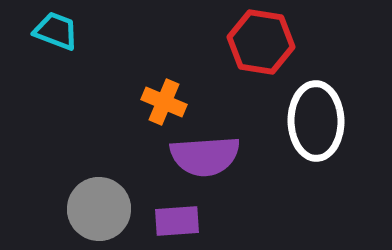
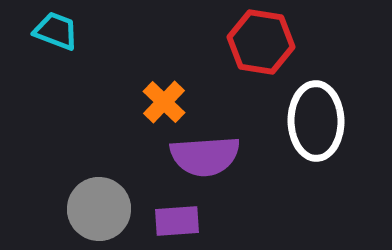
orange cross: rotated 21 degrees clockwise
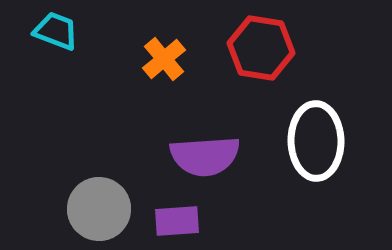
red hexagon: moved 6 px down
orange cross: moved 43 px up; rotated 6 degrees clockwise
white ellipse: moved 20 px down
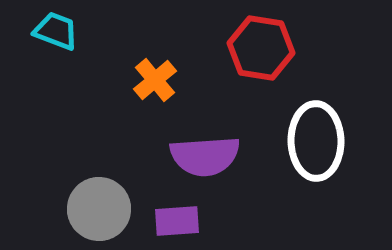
orange cross: moved 9 px left, 21 px down
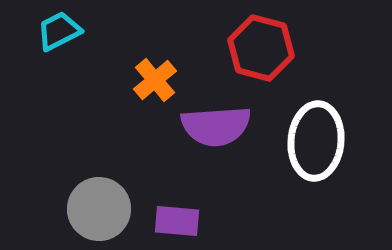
cyan trapezoid: moved 3 px right; rotated 48 degrees counterclockwise
red hexagon: rotated 6 degrees clockwise
white ellipse: rotated 6 degrees clockwise
purple semicircle: moved 11 px right, 30 px up
purple rectangle: rotated 9 degrees clockwise
